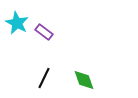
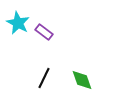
cyan star: moved 1 px right
green diamond: moved 2 px left
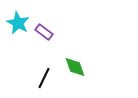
green diamond: moved 7 px left, 13 px up
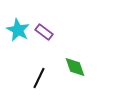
cyan star: moved 7 px down
black line: moved 5 px left
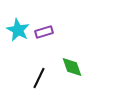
purple rectangle: rotated 54 degrees counterclockwise
green diamond: moved 3 px left
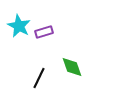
cyan star: moved 1 px right, 4 px up
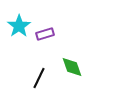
cyan star: rotated 10 degrees clockwise
purple rectangle: moved 1 px right, 2 px down
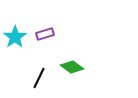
cyan star: moved 4 px left, 11 px down
green diamond: rotated 35 degrees counterclockwise
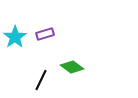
black line: moved 2 px right, 2 px down
